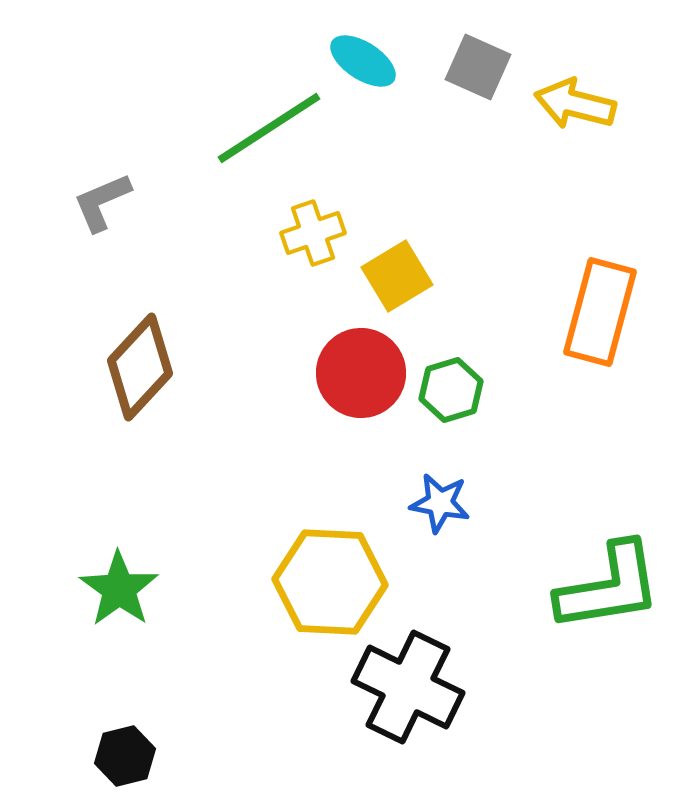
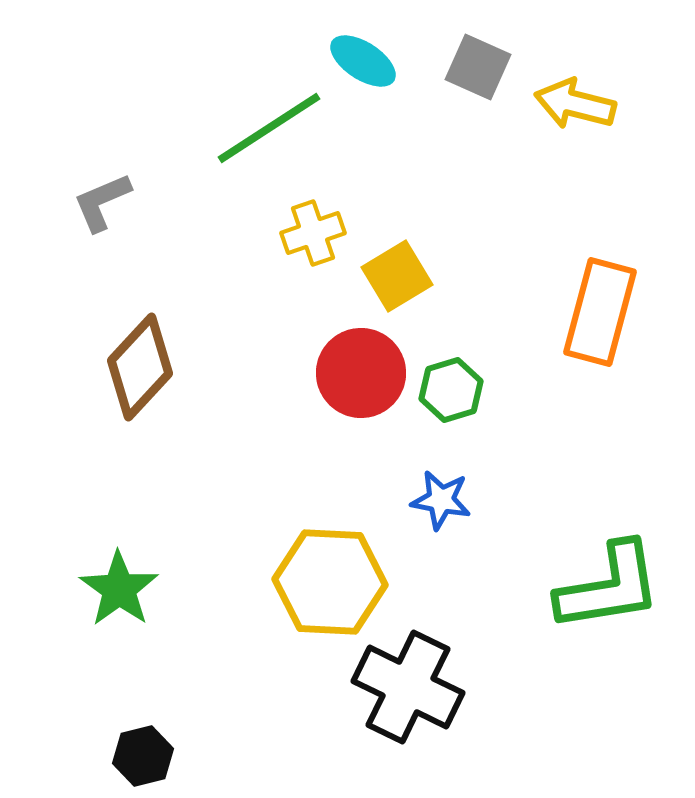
blue star: moved 1 px right, 3 px up
black hexagon: moved 18 px right
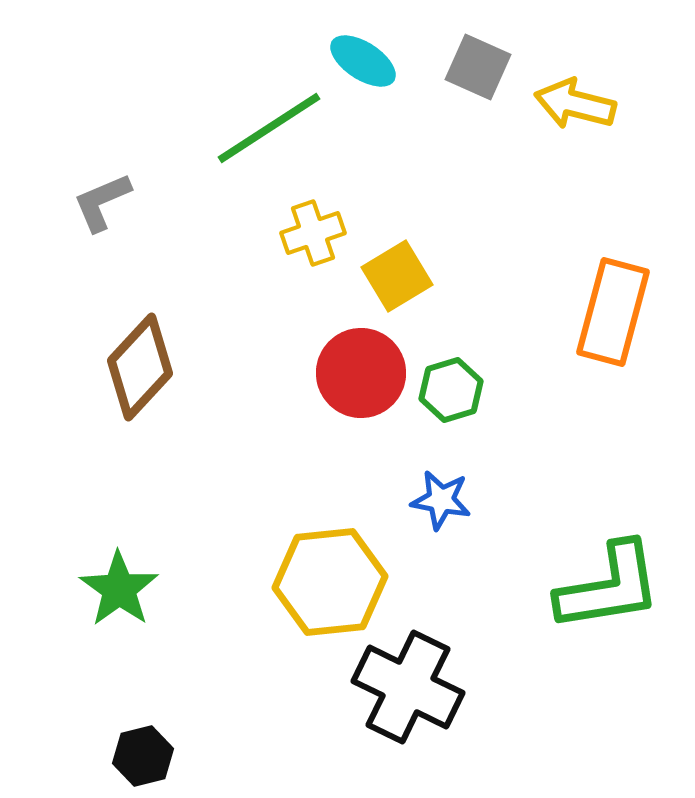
orange rectangle: moved 13 px right
yellow hexagon: rotated 9 degrees counterclockwise
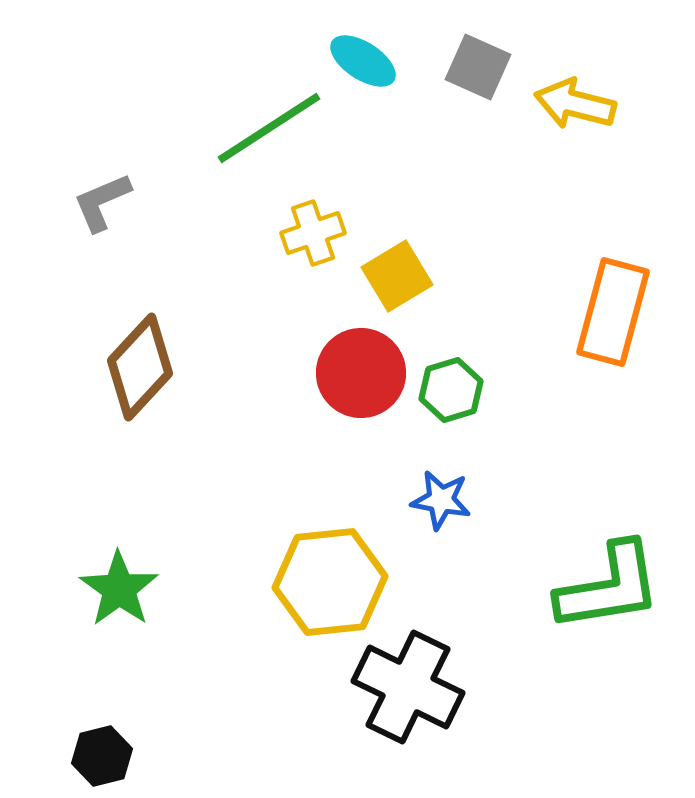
black hexagon: moved 41 px left
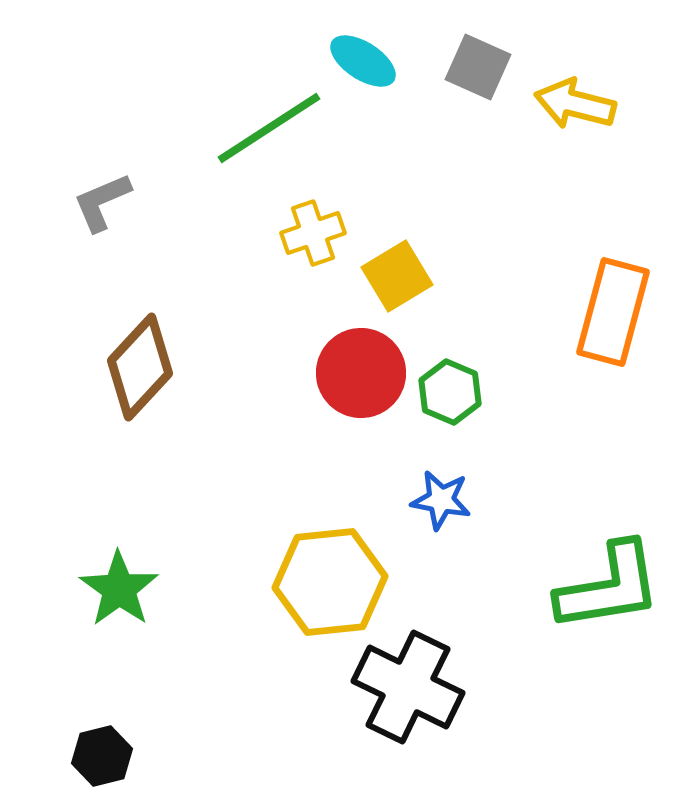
green hexagon: moved 1 px left, 2 px down; rotated 20 degrees counterclockwise
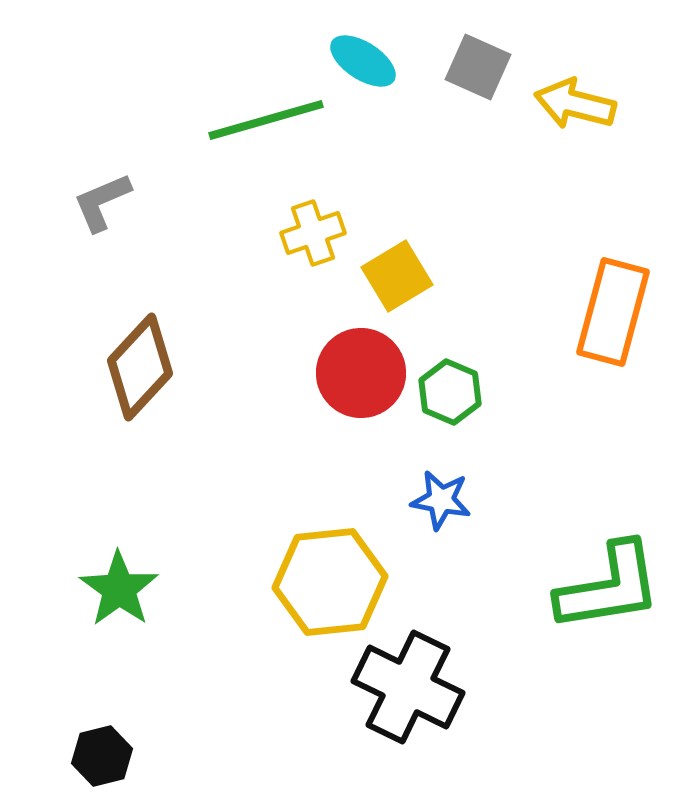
green line: moved 3 px left, 8 px up; rotated 17 degrees clockwise
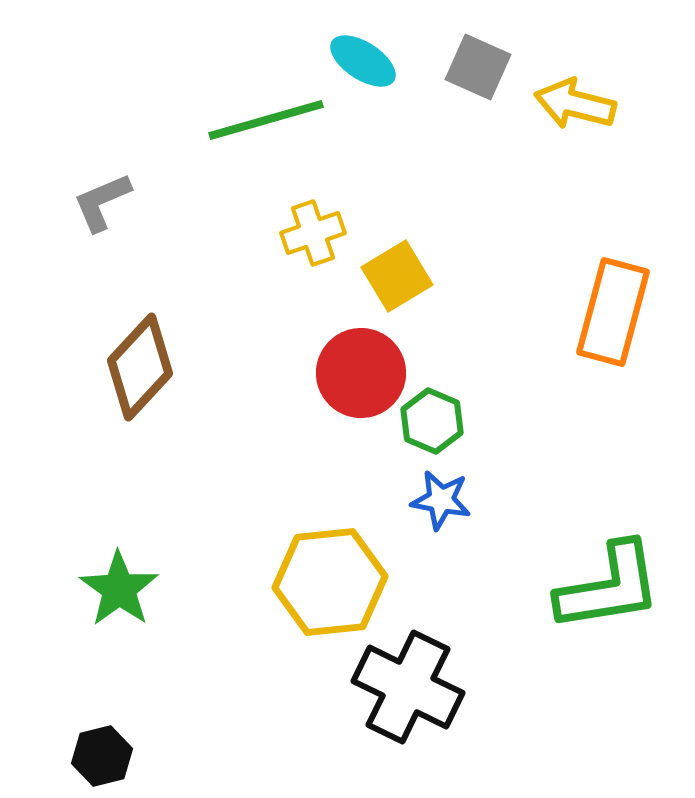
green hexagon: moved 18 px left, 29 px down
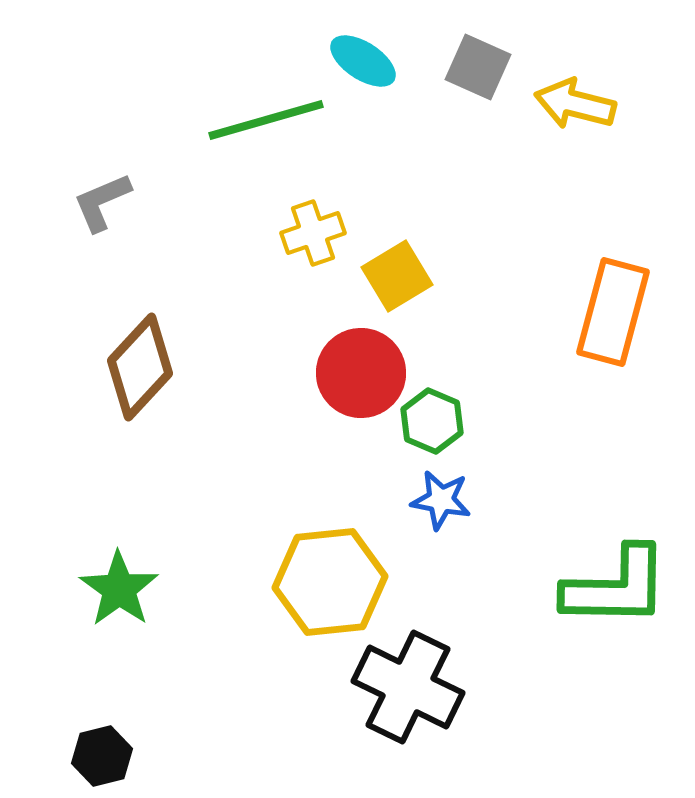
green L-shape: moved 7 px right; rotated 10 degrees clockwise
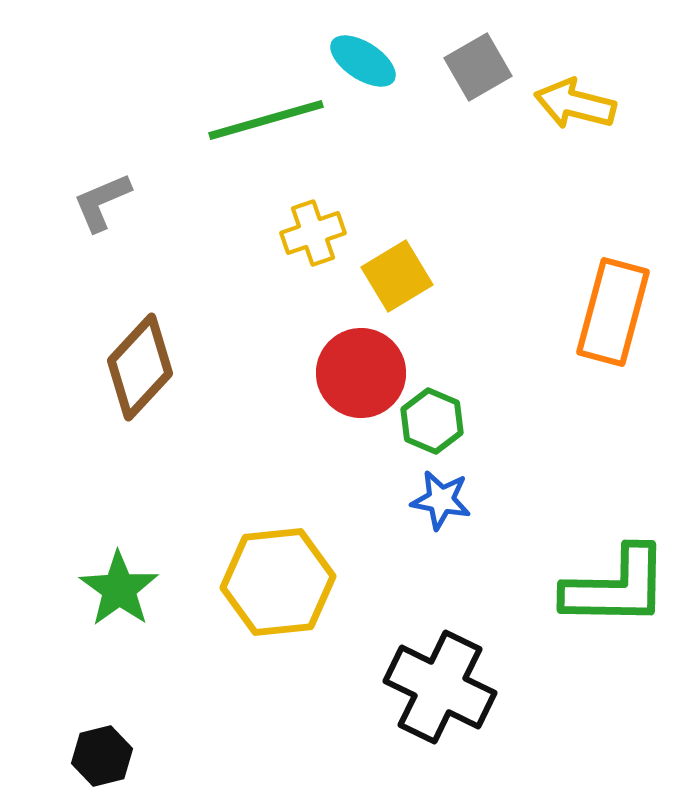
gray square: rotated 36 degrees clockwise
yellow hexagon: moved 52 px left
black cross: moved 32 px right
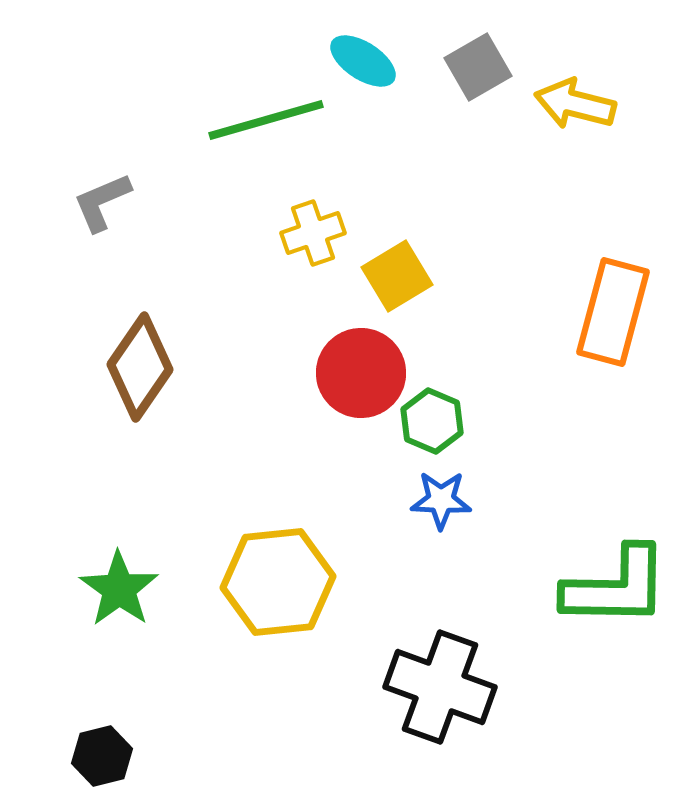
brown diamond: rotated 8 degrees counterclockwise
blue star: rotated 8 degrees counterclockwise
black cross: rotated 6 degrees counterclockwise
